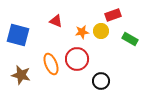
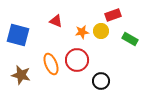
red circle: moved 1 px down
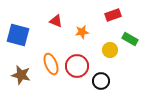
yellow circle: moved 9 px right, 19 px down
red circle: moved 6 px down
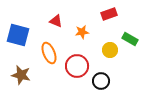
red rectangle: moved 4 px left, 1 px up
orange ellipse: moved 2 px left, 11 px up
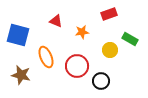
orange ellipse: moved 3 px left, 4 px down
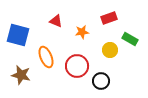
red rectangle: moved 4 px down
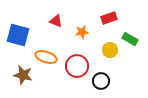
orange ellipse: rotated 50 degrees counterclockwise
brown star: moved 2 px right
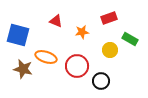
brown star: moved 6 px up
